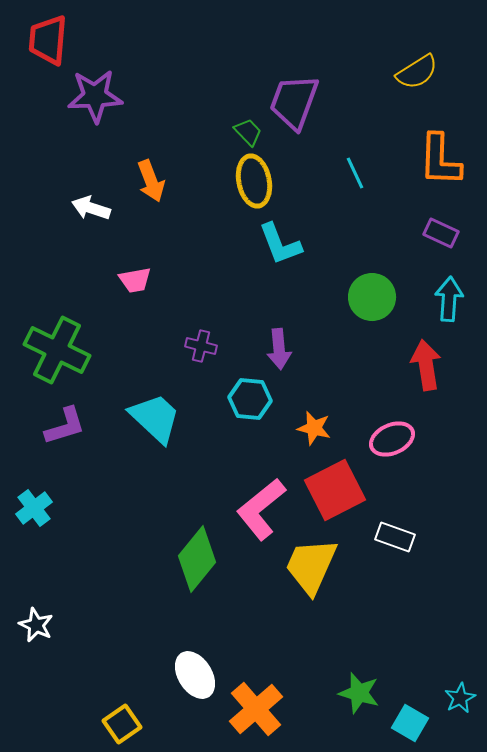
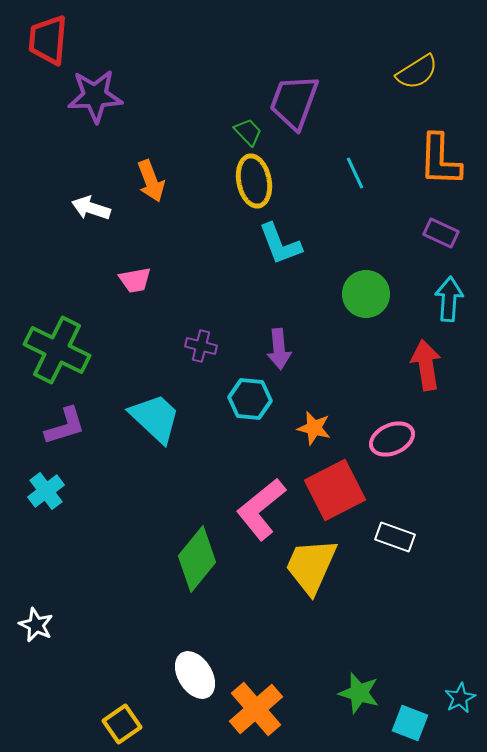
green circle: moved 6 px left, 3 px up
cyan cross: moved 12 px right, 17 px up
cyan square: rotated 9 degrees counterclockwise
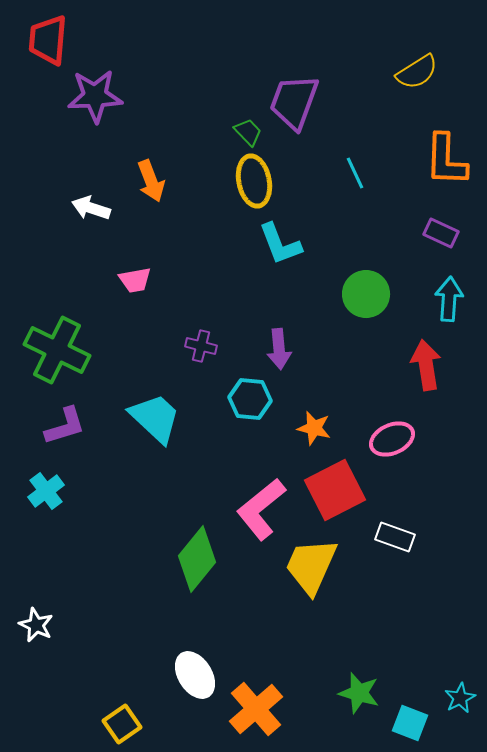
orange L-shape: moved 6 px right
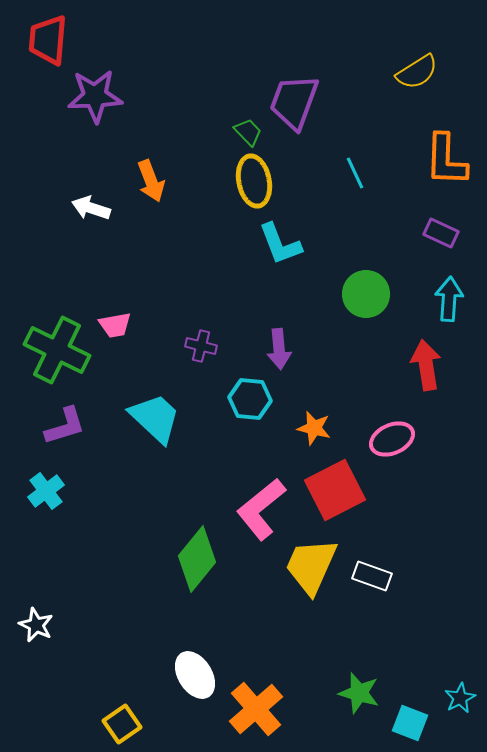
pink trapezoid: moved 20 px left, 45 px down
white rectangle: moved 23 px left, 39 px down
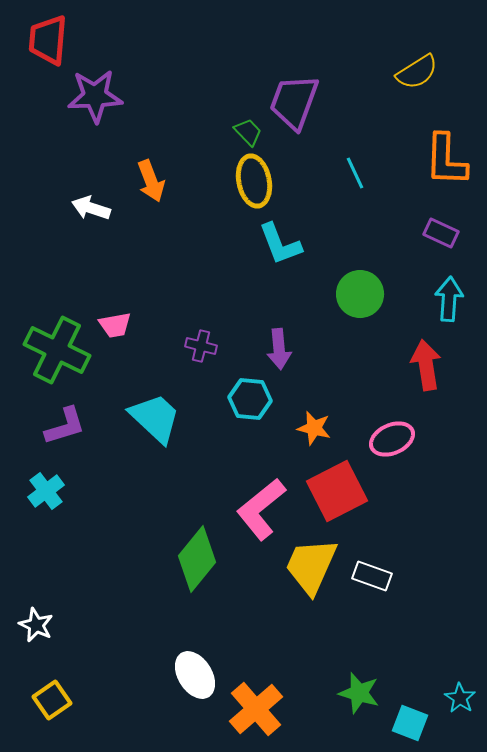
green circle: moved 6 px left
red square: moved 2 px right, 1 px down
cyan star: rotated 12 degrees counterclockwise
yellow square: moved 70 px left, 24 px up
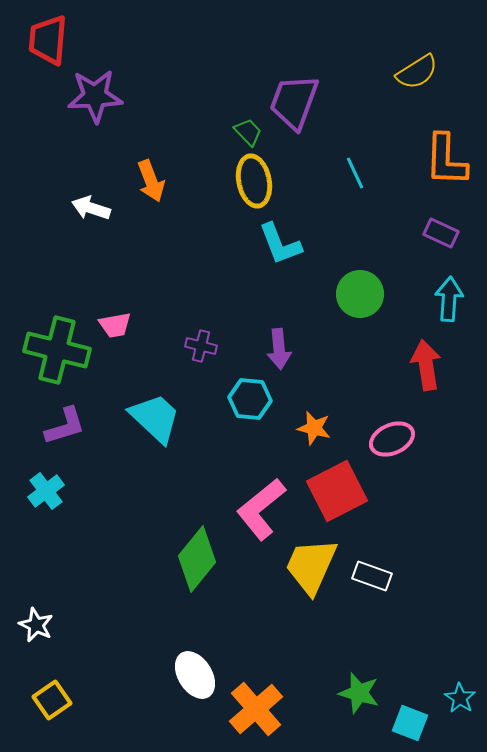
green cross: rotated 12 degrees counterclockwise
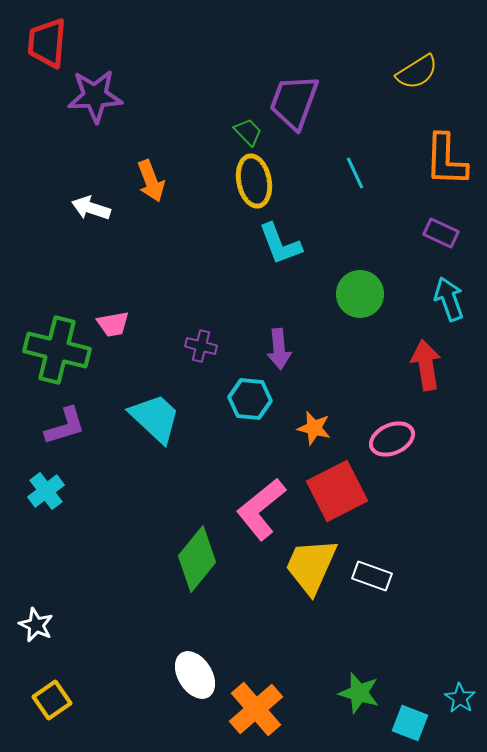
red trapezoid: moved 1 px left, 3 px down
cyan arrow: rotated 24 degrees counterclockwise
pink trapezoid: moved 2 px left, 1 px up
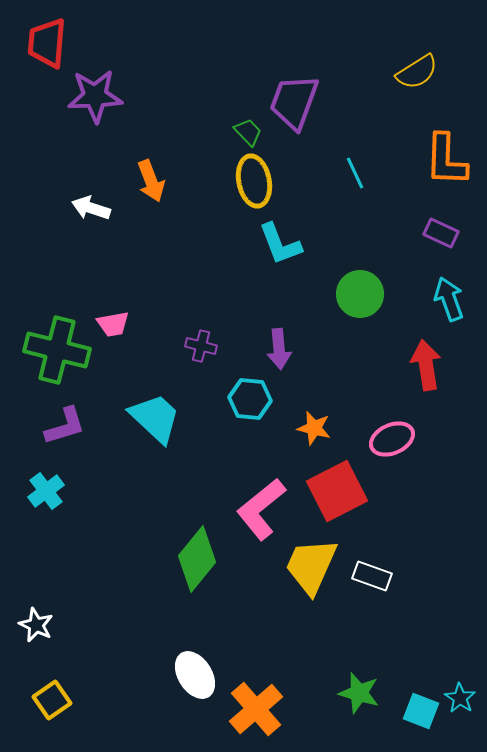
cyan square: moved 11 px right, 12 px up
